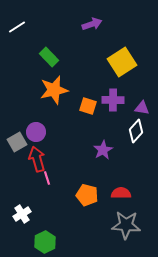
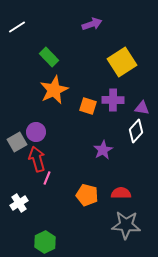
orange star: rotated 12 degrees counterclockwise
pink line: rotated 40 degrees clockwise
white cross: moved 3 px left, 11 px up
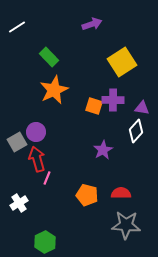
orange square: moved 6 px right
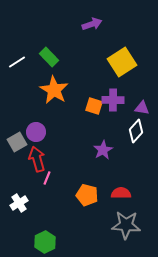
white line: moved 35 px down
orange star: rotated 16 degrees counterclockwise
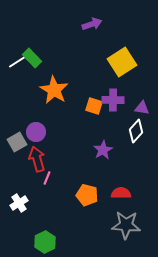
green rectangle: moved 17 px left, 1 px down
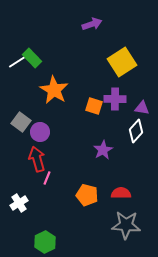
purple cross: moved 2 px right, 1 px up
purple circle: moved 4 px right
gray square: moved 4 px right, 20 px up; rotated 24 degrees counterclockwise
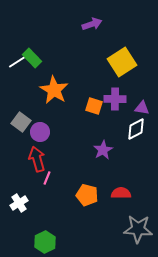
white diamond: moved 2 px up; rotated 20 degrees clockwise
gray star: moved 12 px right, 4 px down
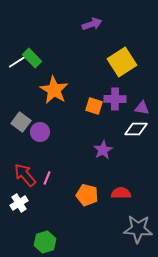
white diamond: rotated 30 degrees clockwise
red arrow: moved 12 px left, 16 px down; rotated 25 degrees counterclockwise
green hexagon: rotated 10 degrees clockwise
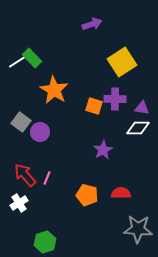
white diamond: moved 2 px right, 1 px up
